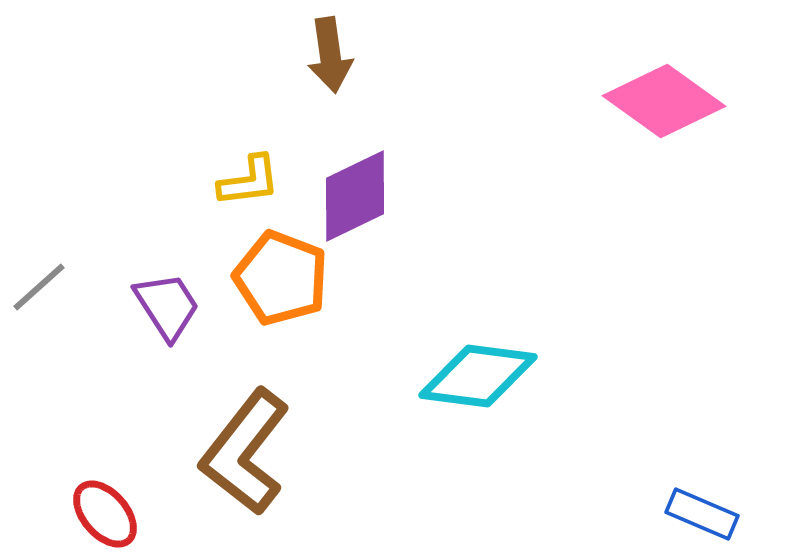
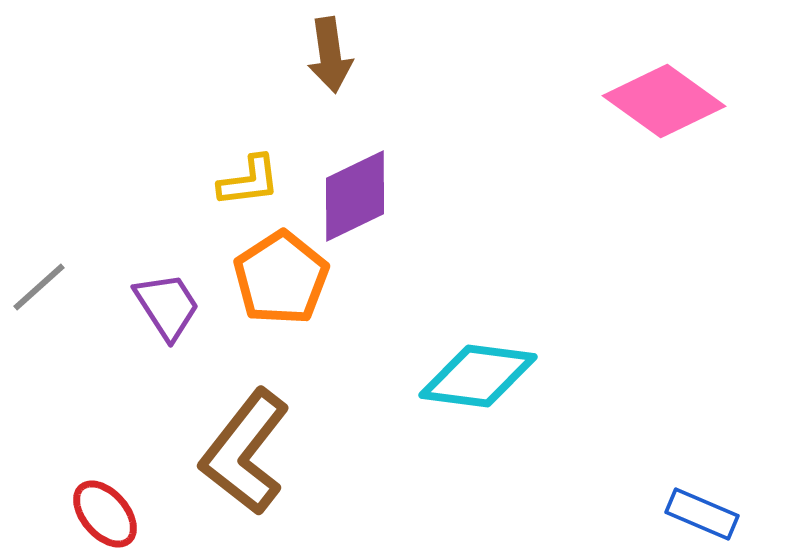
orange pentagon: rotated 18 degrees clockwise
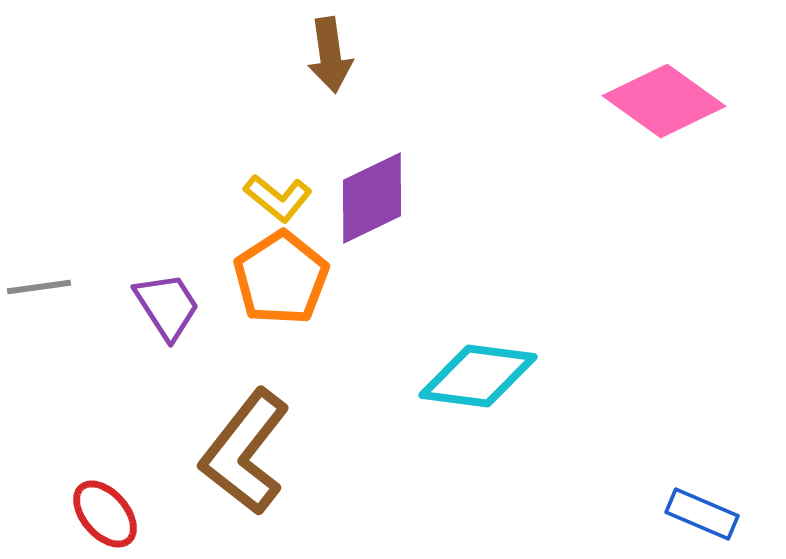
yellow L-shape: moved 29 px right, 17 px down; rotated 46 degrees clockwise
purple diamond: moved 17 px right, 2 px down
gray line: rotated 34 degrees clockwise
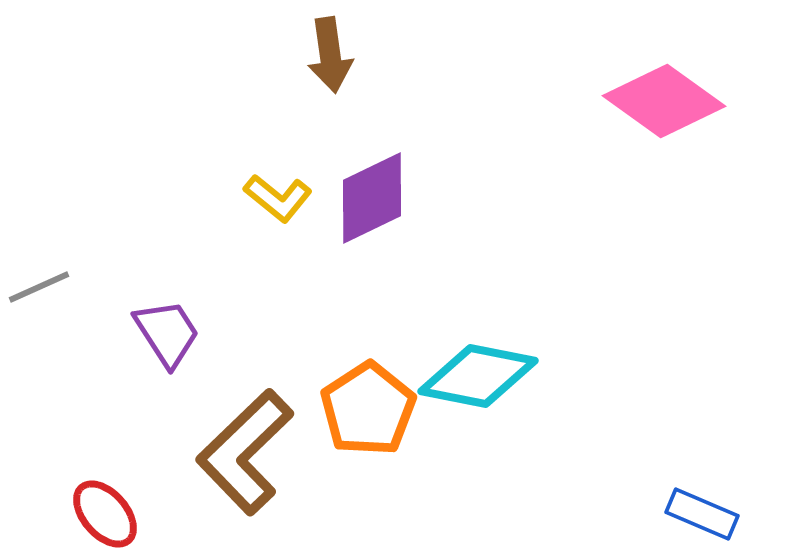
orange pentagon: moved 87 px right, 131 px down
gray line: rotated 16 degrees counterclockwise
purple trapezoid: moved 27 px down
cyan diamond: rotated 4 degrees clockwise
brown L-shape: rotated 8 degrees clockwise
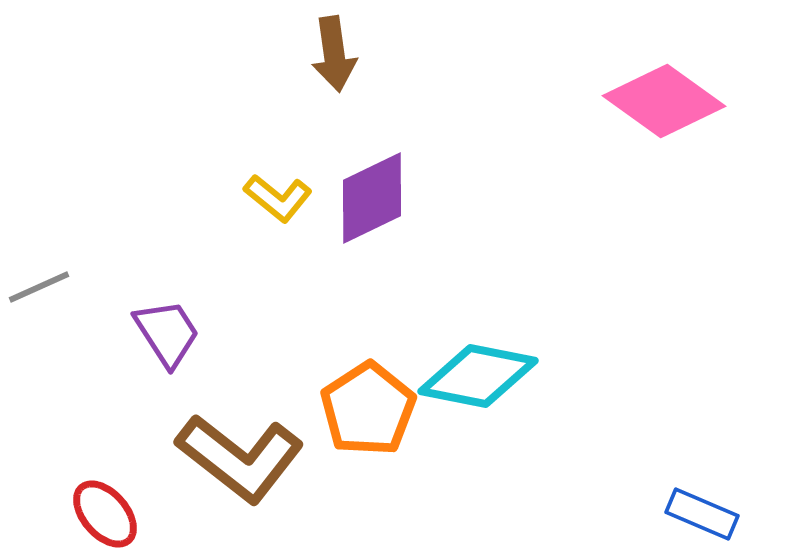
brown arrow: moved 4 px right, 1 px up
brown L-shape: moved 5 px left, 6 px down; rotated 98 degrees counterclockwise
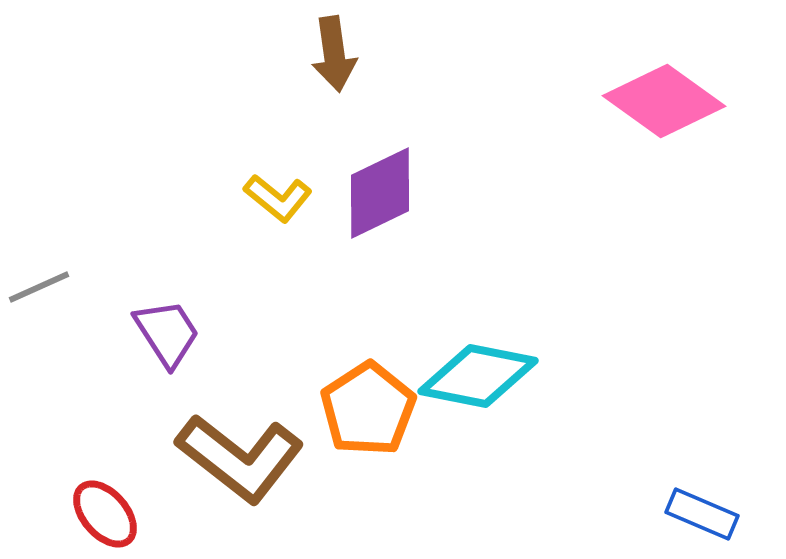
purple diamond: moved 8 px right, 5 px up
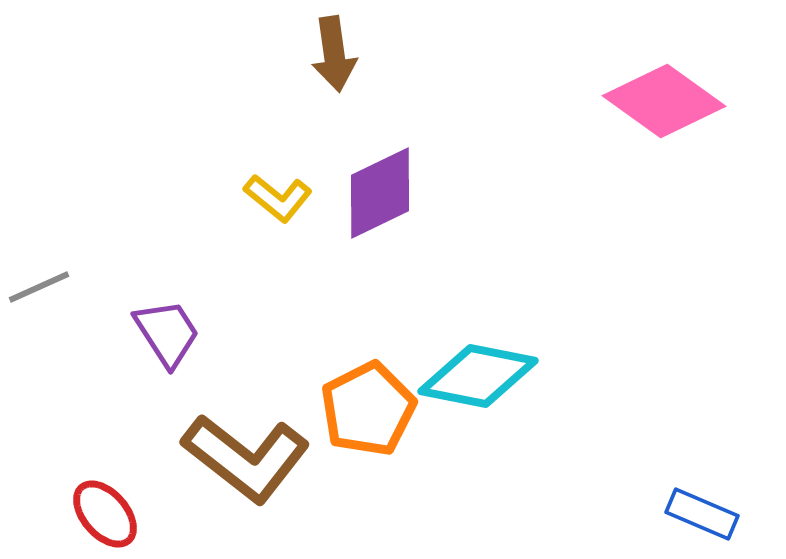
orange pentagon: rotated 6 degrees clockwise
brown L-shape: moved 6 px right
